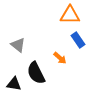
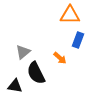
blue rectangle: rotated 56 degrees clockwise
gray triangle: moved 5 px right, 7 px down; rotated 42 degrees clockwise
black triangle: moved 1 px right, 2 px down
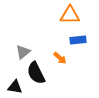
blue rectangle: rotated 63 degrees clockwise
black triangle: moved 1 px down
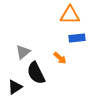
blue rectangle: moved 1 px left, 2 px up
black triangle: rotated 42 degrees counterclockwise
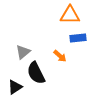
blue rectangle: moved 1 px right
orange arrow: moved 2 px up
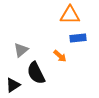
gray triangle: moved 2 px left, 2 px up
black triangle: moved 2 px left, 2 px up
